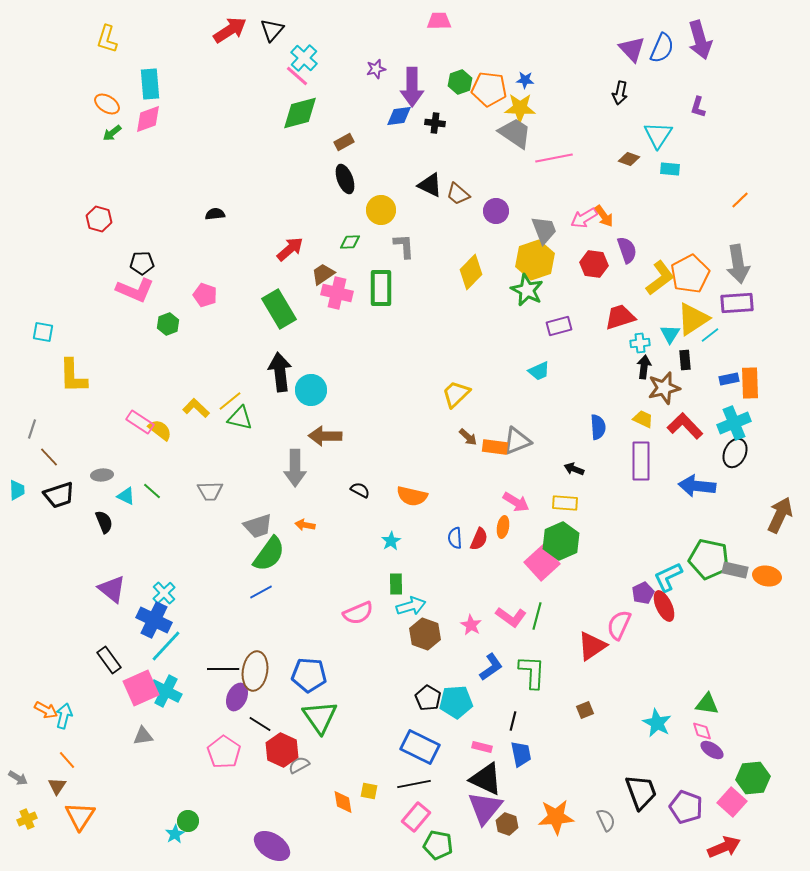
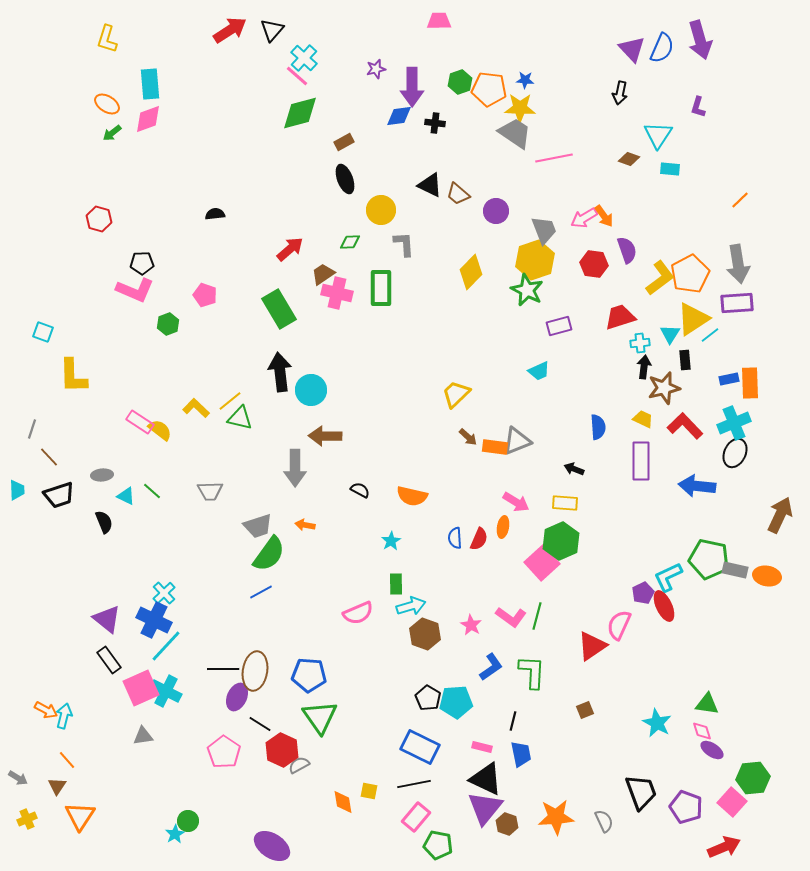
gray L-shape at (404, 246): moved 2 px up
cyan square at (43, 332): rotated 10 degrees clockwise
purple triangle at (112, 589): moved 5 px left, 30 px down
gray semicircle at (606, 820): moved 2 px left, 1 px down
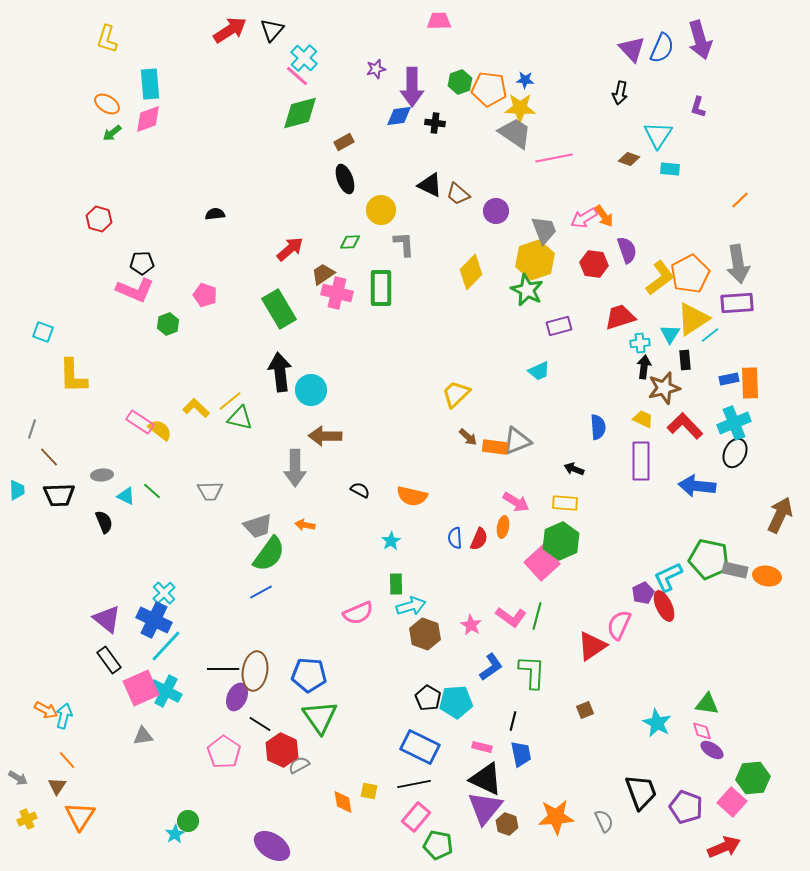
black trapezoid at (59, 495): rotated 16 degrees clockwise
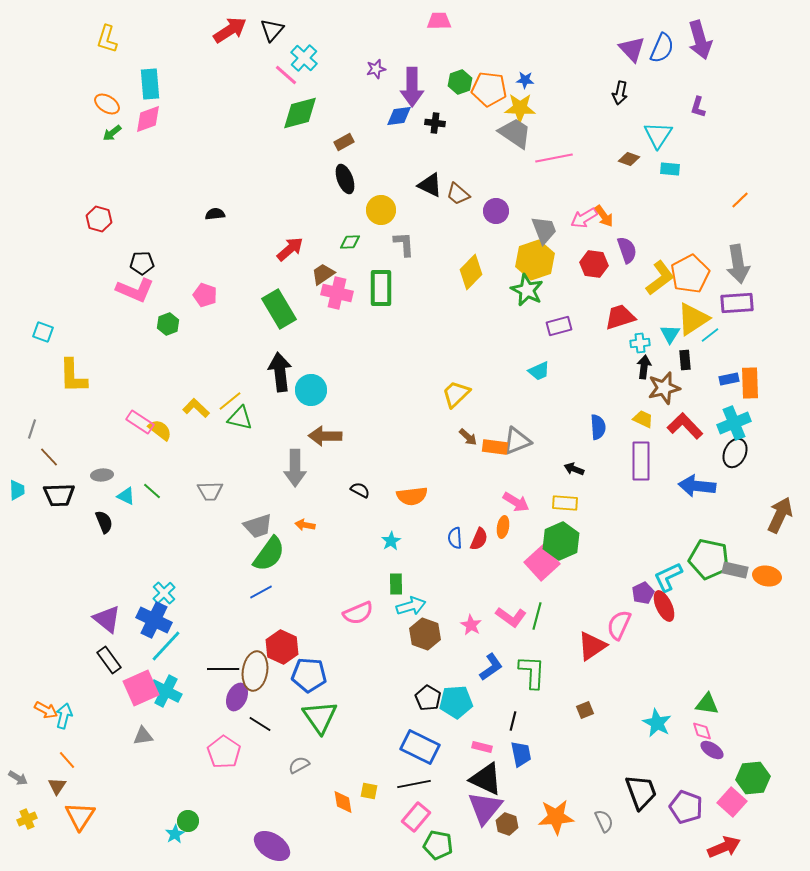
pink line at (297, 76): moved 11 px left, 1 px up
orange semicircle at (412, 496): rotated 20 degrees counterclockwise
red hexagon at (282, 750): moved 103 px up
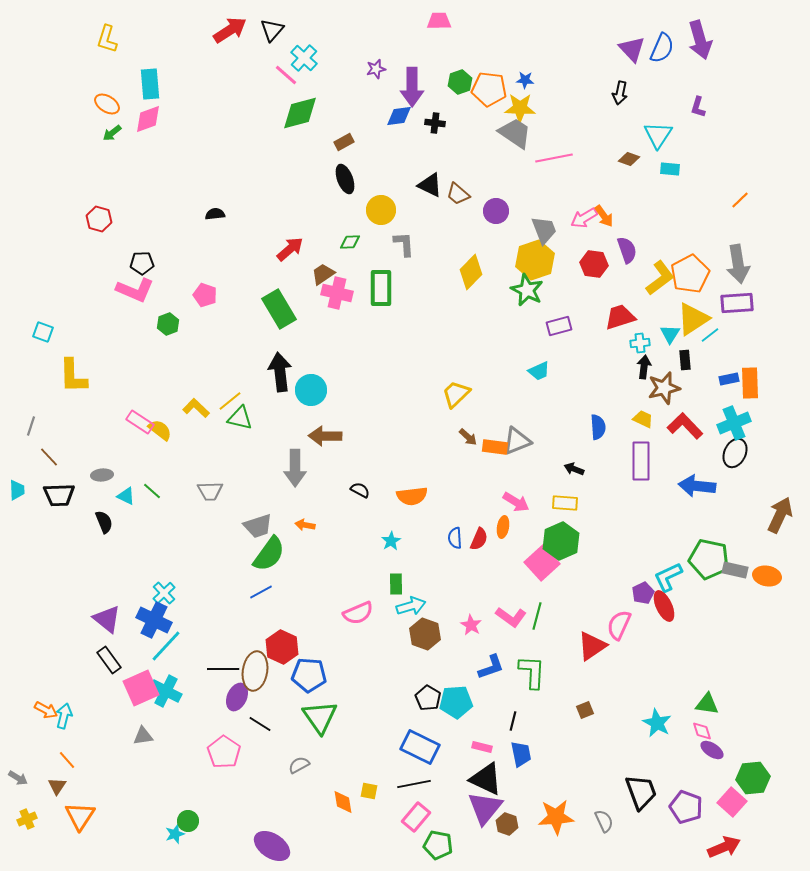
gray line at (32, 429): moved 1 px left, 3 px up
blue L-shape at (491, 667): rotated 16 degrees clockwise
cyan star at (175, 834): rotated 12 degrees clockwise
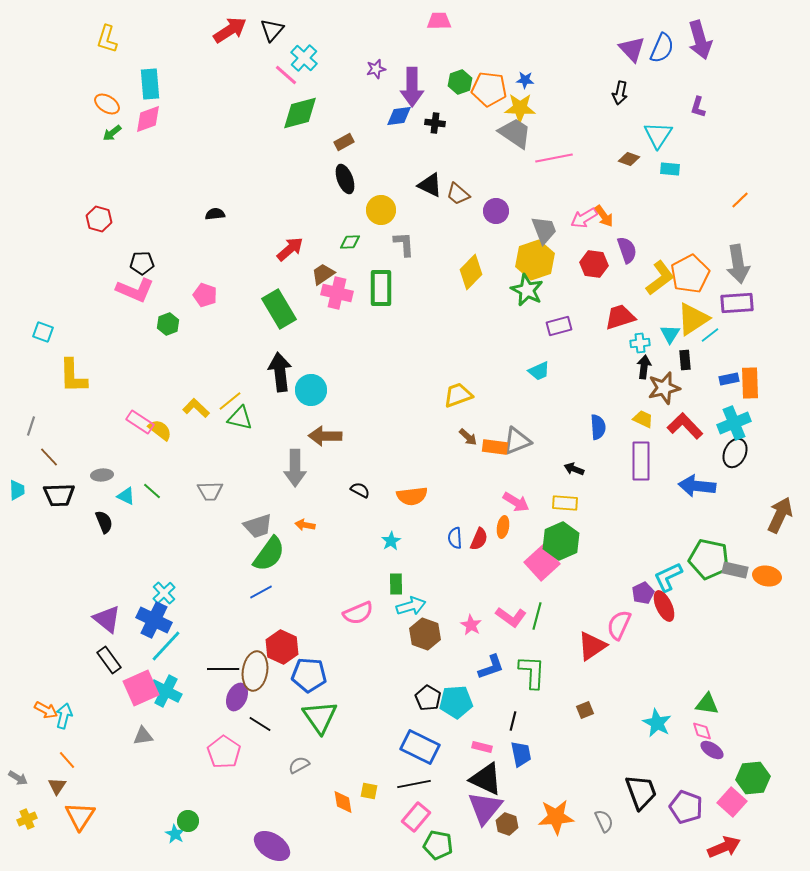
yellow trapezoid at (456, 394): moved 2 px right, 1 px down; rotated 24 degrees clockwise
cyan star at (175, 834): rotated 24 degrees counterclockwise
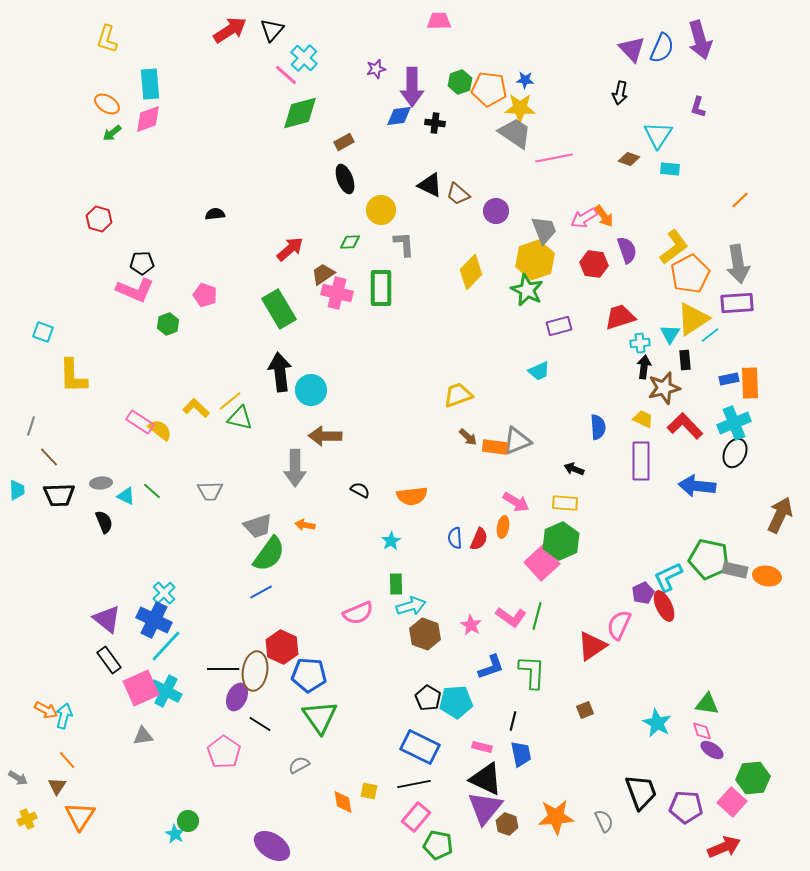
yellow L-shape at (660, 278): moved 14 px right, 31 px up
gray ellipse at (102, 475): moved 1 px left, 8 px down
purple pentagon at (686, 807): rotated 16 degrees counterclockwise
